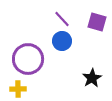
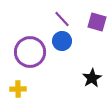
purple circle: moved 2 px right, 7 px up
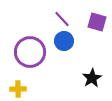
blue circle: moved 2 px right
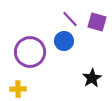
purple line: moved 8 px right
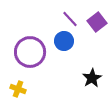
purple square: rotated 36 degrees clockwise
yellow cross: rotated 21 degrees clockwise
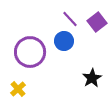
yellow cross: rotated 28 degrees clockwise
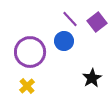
yellow cross: moved 9 px right, 3 px up
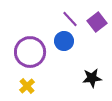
black star: rotated 24 degrees clockwise
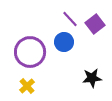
purple square: moved 2 px left, 2 px down
blue circle: moved 1 px down
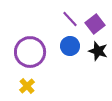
blue circle: moved 6 px right, 4 px down
black star: moved 6 px right, 27 px up; rotated 24 degrees clockwise
